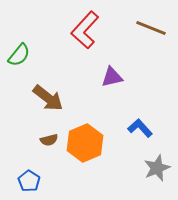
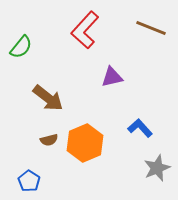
green semicircle: moved 2 px right, 8 px up
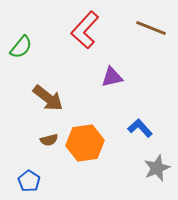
orange hexagon: rotated 15 degrees clockwise
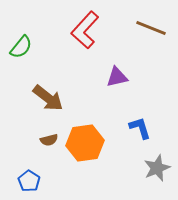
purple triangle: moved 5 px right
blue L-shape: rotated 25 degrees clockwise
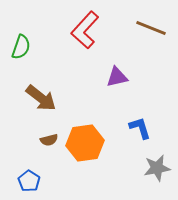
green semicircle: rotated 20 degrees counterclockwise
brown arrow: moved 7 px left
gray star: rotated 12 degrees clockwise
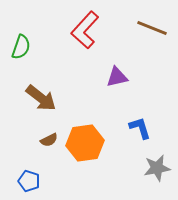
brown line: moved 1 px right
brown semicircle: rotated 12 degrees counterclockwise
blue pentagon: rotated 15 degrees counterclockwise
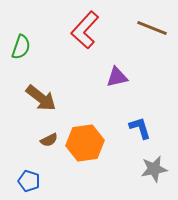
gray star: moved 3 px left, 1 px down
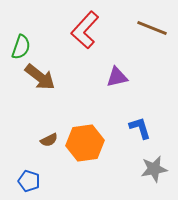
brown arrow: moved 1 px left, 21 px up
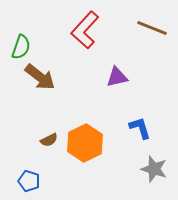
orange hexagon: rotated 18 degrees counterclockwise
gray star: rotated 28 degrees clockwise
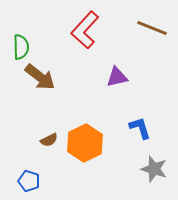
green semicircle: rotated 20 degrees counterclockwise
